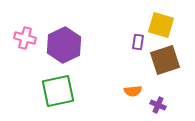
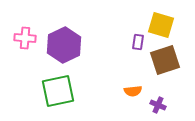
pink cross: rotated 10 degrees counterclockwise
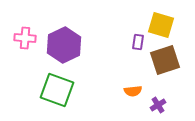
green square: moved 1 px left, 1 px up; rotated 32 degrees clockwise
purple cross: rotated 35 degrees clockwise
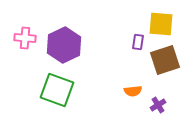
yellow square: moved 1 px up; rotated 12 degrees counterclockwise
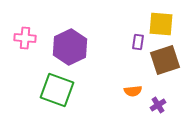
purple hexagon: moved 6 px right, 2 px down
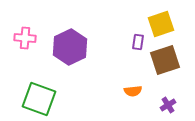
yellow square: rotated 24 degrees counterclockwise
green square: moved 18 px left, 9 px down
purple cross: moved 10 px right
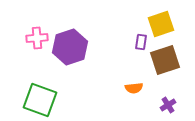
pink cross: moved 12 px right; rotated 10 degrees counterclockwise
purple rectangle: moved 3 px right
purple hexagon: rotated 8 degrees clockwise
orange semicircle: moved 1 px right, 3 px up
green square: moved 1 px right, 1 px down
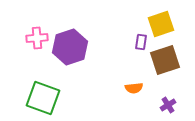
green square: moved 3 px right, 2 px up
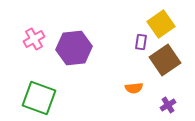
yellow square: rotated 16 degrees counterclockwise
pink cross: moved 3 px left, 1 px down; rotated 25 degrees counterclockwise
purple hexagon: moved 4 px right, 1 px down; rotated 12 degrees clockwise
brown square: rotated 16 degrees counterclockwise
green square: moved 4 px left
